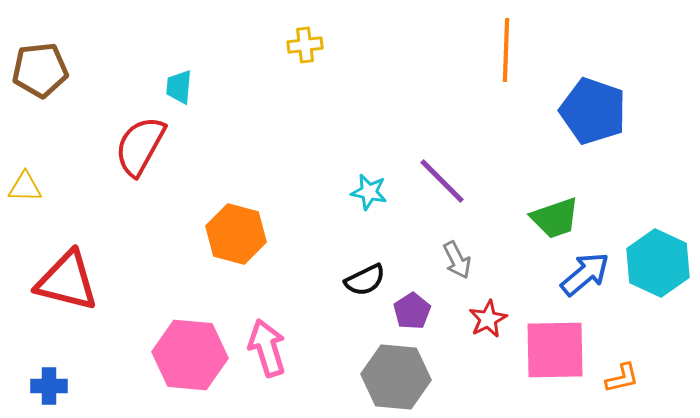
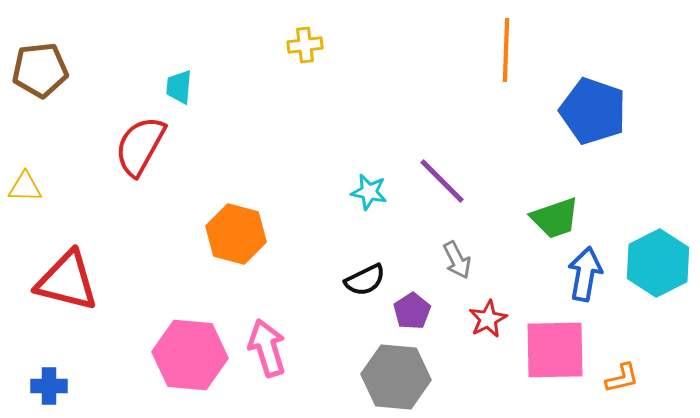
cyan hexagon: rotated 8 degrees clockwise
blue arrow: rotated 40 degrees counterclockwise
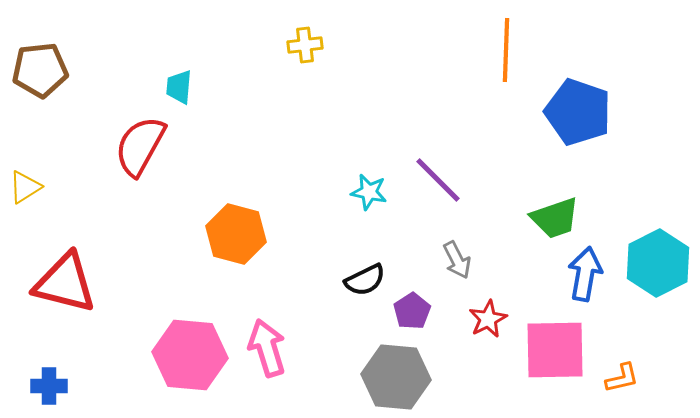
blue pentagon: moved 15 px left, 1 px down
purple line: moved 4 px left, 1 px up
yellow triangle: rotated 33 degrees counterclockwise
red triangle: moved 2 px left, 2 px down
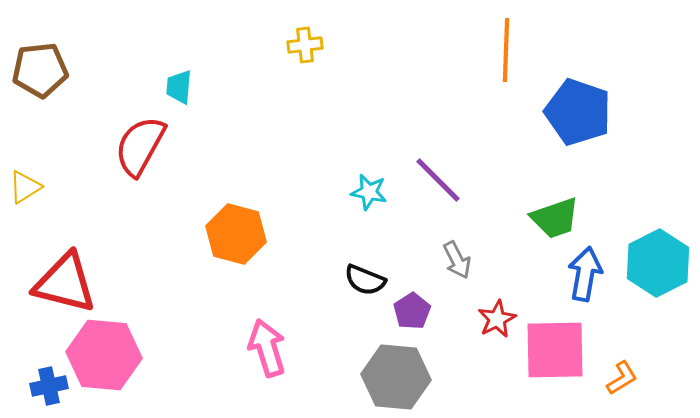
black semicircle: rotated 48 degrees clockwise
red star: moved 9 px right
pink hexagon: moved 86 px left
orange L-shape: rotated 18 degrees counterclockwise
blue cross: rotated 12 degrees counterclockwise
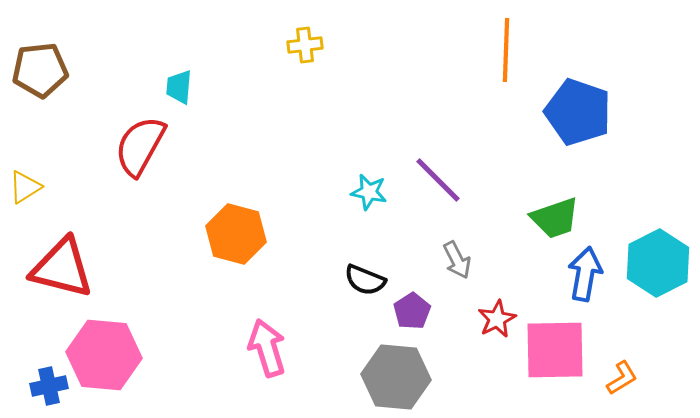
red triangle: moved 3 px left, 15 px up
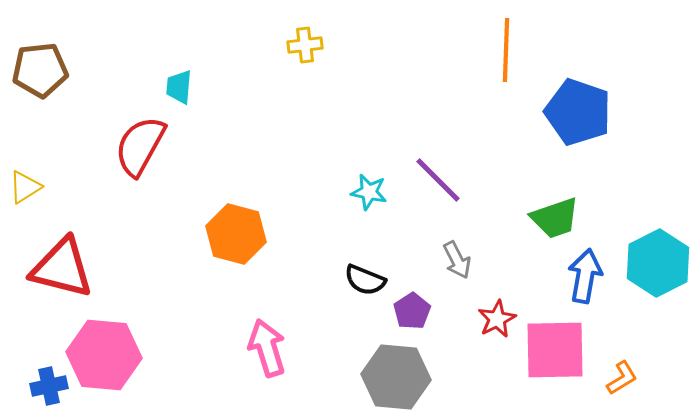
blue arrow: moved 2 px down
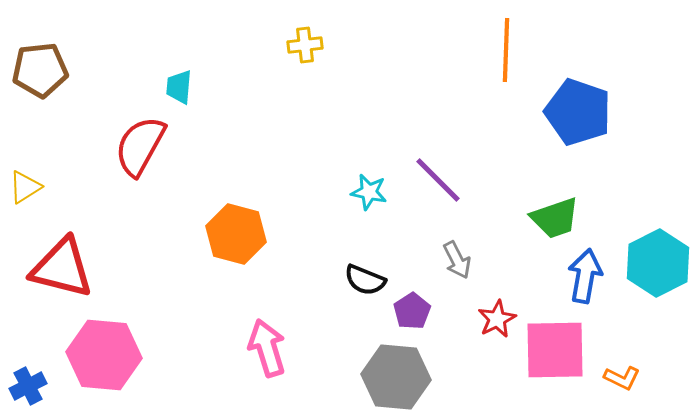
orange L-shape: rotated 57 degrees clockwise
blue cross: moved 21 px left; rotated 15 degrees counterclockwise
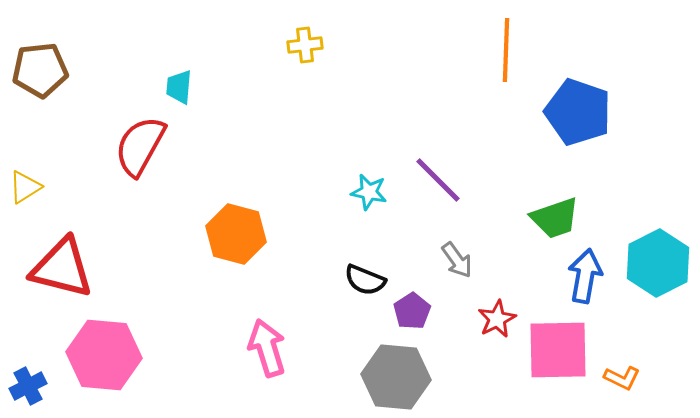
gray arrow: rotated 9 degrees counterclockwise
pink square: moved 3 px right
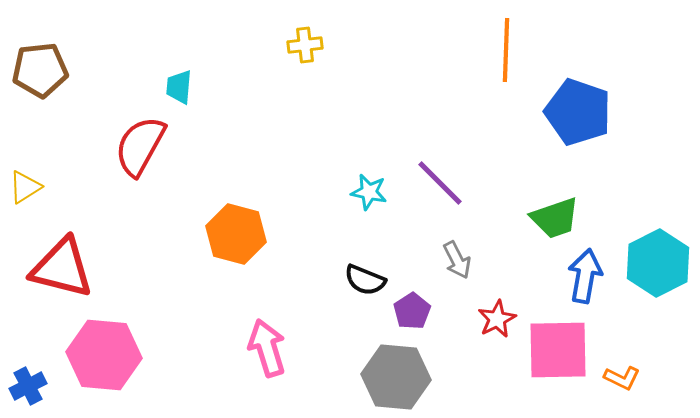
purple line: moved 2 px right, 3 px down
gray arrow: rotated 9 degrees clockwise
